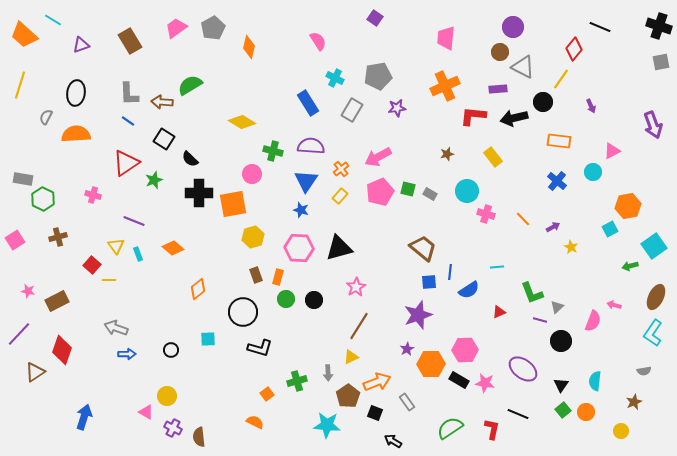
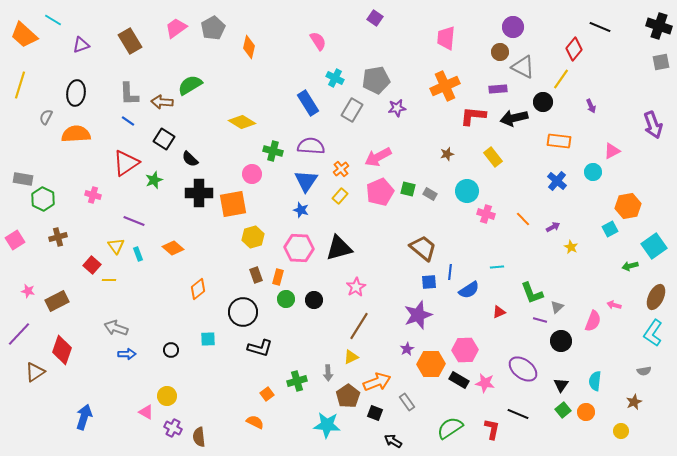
gray pentagon at (378, 76): moved 2 px left, 4 px down
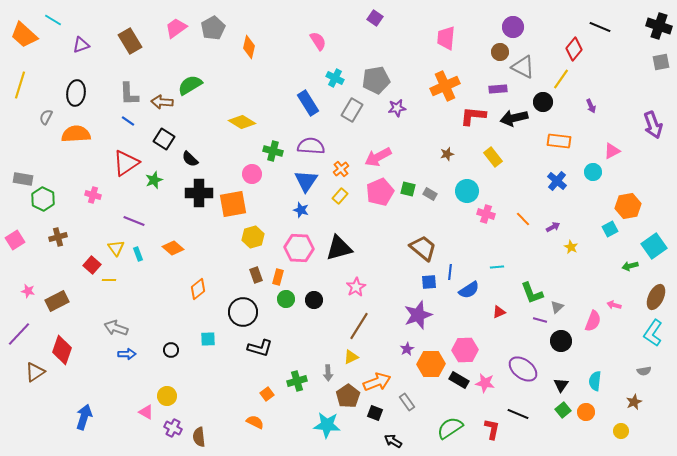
yellow triangle at (116, 246): moved 2 px down
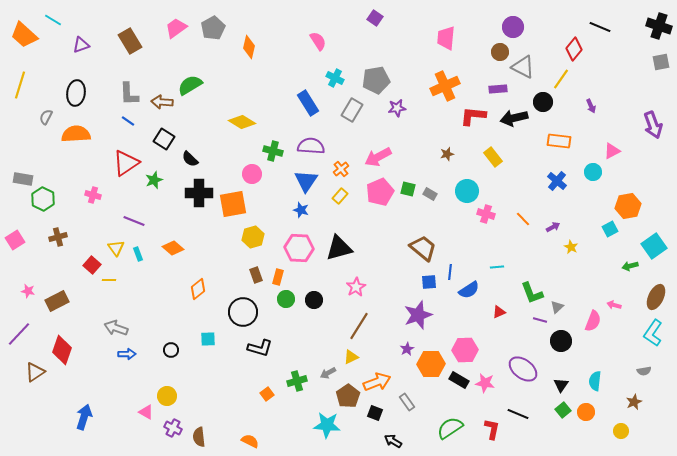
gray arrow at (328, 373): rotated 63 degrees clockwise
orange semicircle at (255, 422): moved 5 px left, 19 px down
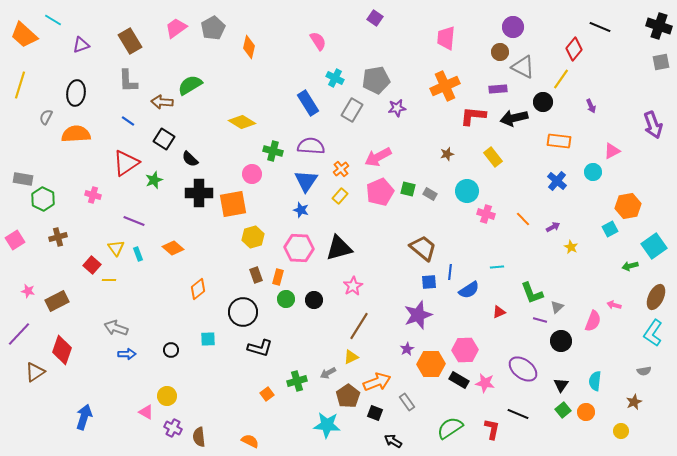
gray L-shape at (129, 94): moved 1 px left, 13 px up
pink star at (356, 287): moved 3 px left, 1 px up
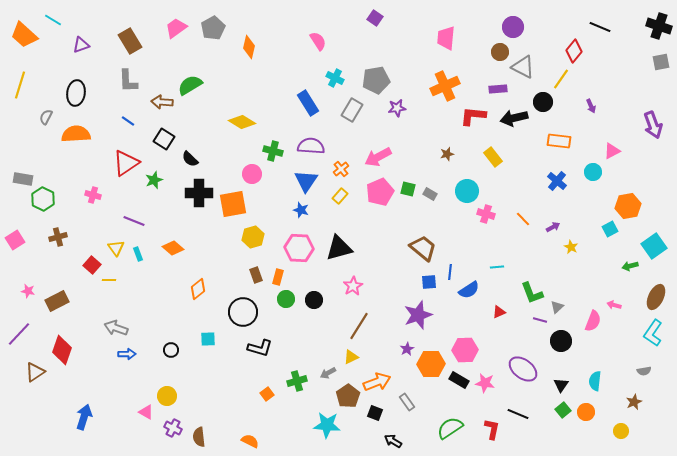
red diamond at (574, 49): moved 2 px down
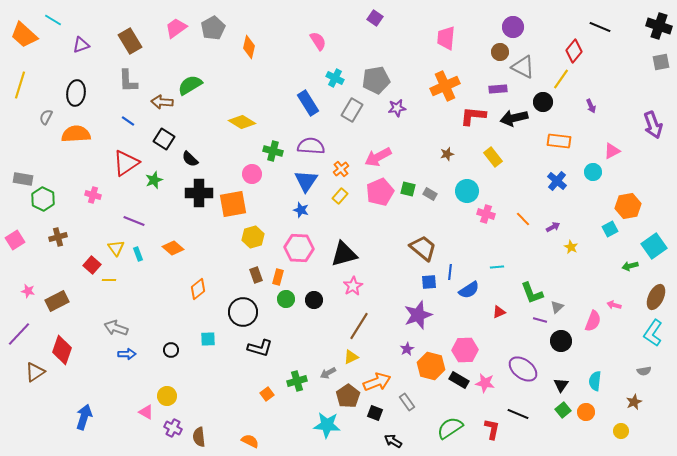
black triangle at (339, 248): moved 5 px right, 6 px down
orange hexagon at (431, 364): moved 2 px down; rotated 16 degrees clockwise
